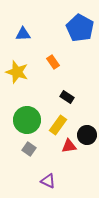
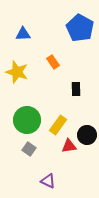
black rectangle: moved 9 px right, 8 px up; rotated 56 degrees clockwise
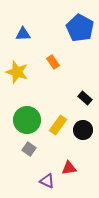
black rectangle: moved 9 px right, 9 px down; rotated 48 degrees counterclockwise
black circle: moved 4 px left, 5 px up
red triangle: moved 22 px down
purple triangle: moved 1 px left
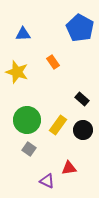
black rectangle: moved 3 px left, 1 px down
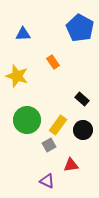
yellow star: moved 4 px down
gray square: moved 20 px right, 4 px up; rotated 24 degrees clockwise
red triangle: moved 2 px right, 3 px up
